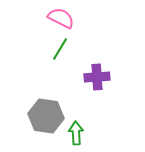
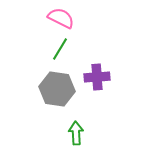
gray hexagon: moved 11 px right, 27 px up
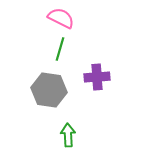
green line: rotated 15 degrees counterclockwise
gray hexagon: moved 8 px left, 1 px down
green arrow: moved 8 px left, 2 px down
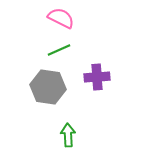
green line: moved 1 px left, 1 px down; rotated 50 degrees clockwise
gray hexagon: moved 1 px left, 3 px up
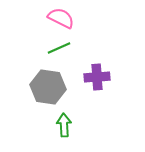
green line: moved 2 px up
green arrow: moved 4 px left, 10 px up
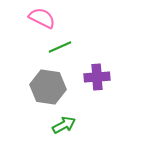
pink semicircle: moved 19 px left
green line: moved 1 px right, 1 px up
green arrow: rotated 65 degrees clockwise
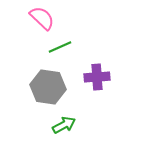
pink semicircle: rotated 16 degrees clockwise
